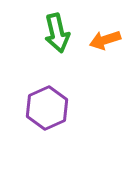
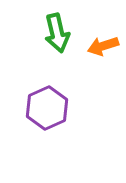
orange arrow: moved 2 px left, 6 px down
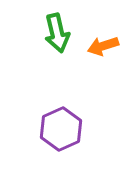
purple hexagon: moved 14 px right, 21 px down
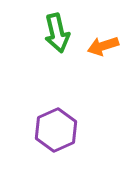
purple hexagon: moved 5 px left, 1 px down
